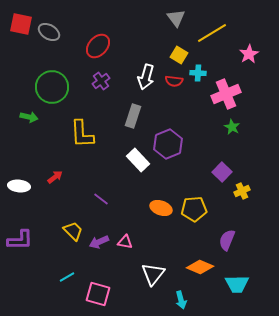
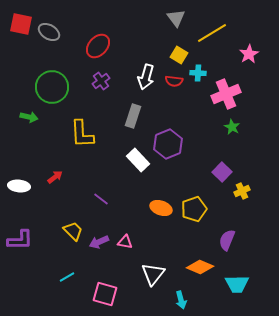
yellow pentagon: rotated 15 degrees counterclockwise
pink square: moved 7 px right
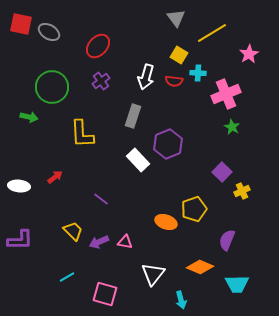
orange ellipse: moved 5 px right, 14 px down
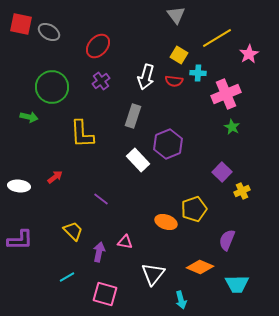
gray triangle: moved 3 px up
yellow line: moved 5 px right, 5 px down
purple arrow: moved 10 px down; rotated 126 degrees clockwise
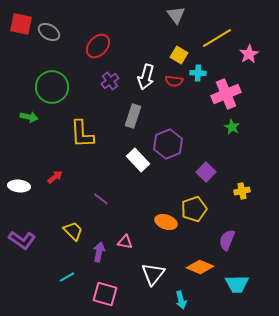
purple cross: moved 9 px right
purple square: moved 16 px left
yellow cross: rotated 14 degrees clockwise
purple L-shape: moved 2 px right; rotated 36 degrees clockwise
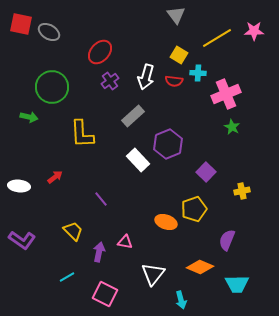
red ellipse: moved 2 px right, 6 px down
pink star: moved 5 px right, 23 px up; rotated 30 degrees clockwise
gray rectangle: rotated 30 degrees clockwise
purple line: rotated 14 degrees clockwise
pink square: rotated 10 degrees clockwise
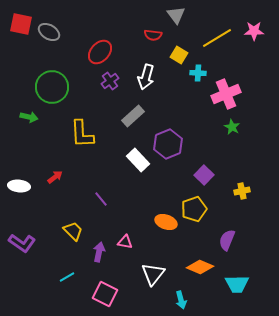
red semicircle: moved 21 px left, 46 px up
purple square: moved 2 px left, 3 px down
purple L-shape: moved 3 px down
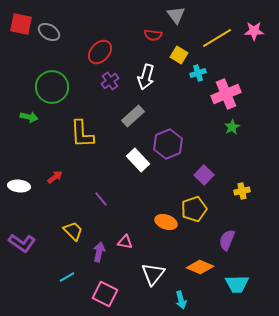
cyan cross: rotated 21 degrees counterclockwise
green star: rotated 14 degrees clockwise
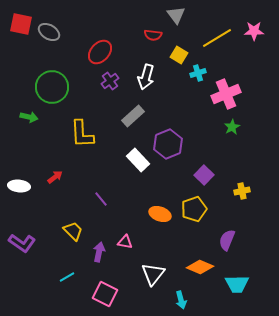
orange ellipse: moved 6 px left, 8 px up
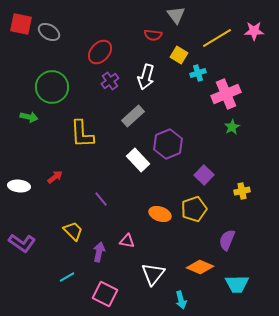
pink triangle: moved 2 px right, 1 px up
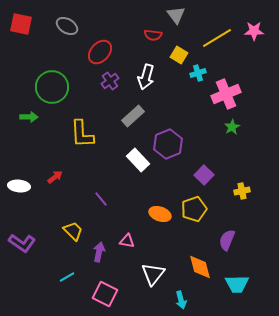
gray ellipse: moved 18 px right, 6 px up
green arrow: rotated 12 degrees counterclockwise
orange diamond: rotated 52 degrees clockwise
